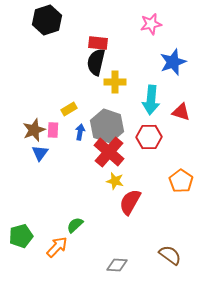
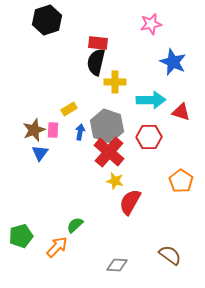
blue star: rotated 28 degrees counterclockwise
cyan arrow: rotated 96 degrees counterclockwise
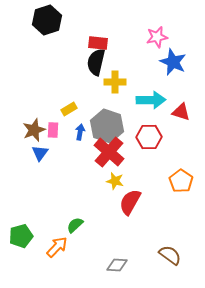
pink star: moved 6 px right, 13 px down
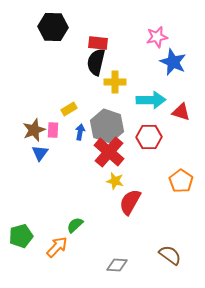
black hexagon: moved 6 px right, 7 px down; rotated 20 degrees clockwise
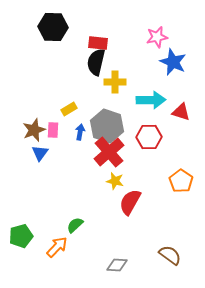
red cross: rotated 8 degrees clockwise
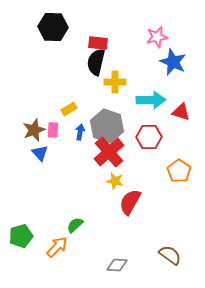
blue triangle: rotated 18 degrees counterclockwise
orange pentagon: moved 2 px left, 10 px up
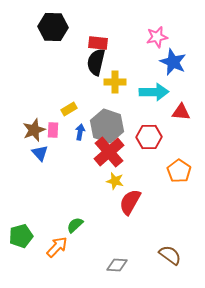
cyan arrow: moved 3 px right, 8 px up
red triangle: rotated 12 degrees counterclockwise
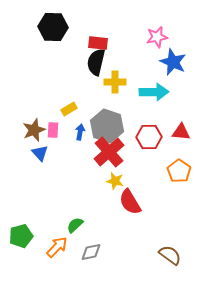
red triangle: moved 20 px down
red semicircle: rotated 60 degrees counterclockwise
gray diamond: moved 26 px left, 13 px up; rotated 15 degrees counterclockwise
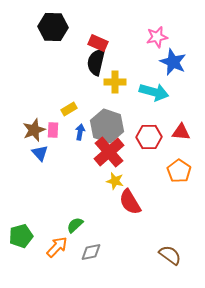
red rectangle: rotated 18 degrees clockwise
cyan arrow: rotated 16 degrees clockwise
